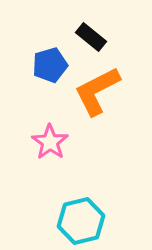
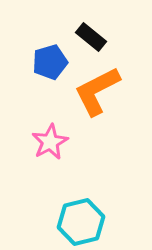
blue pentagon: moved 3 px up
pink star: rotated 9 degrees clockwise
cyan hexagon: moved 1 px down
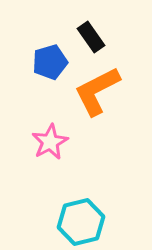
black rectangle: rotated 16 degrees clockwise
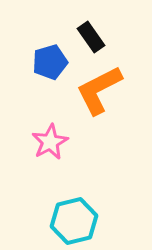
orange L-shape: moved 2 px right, 1 px up
cyan hexagon: moved 7 px left, 1 px up
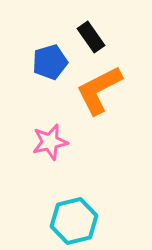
pink star: rotated 15 degrees clockwise
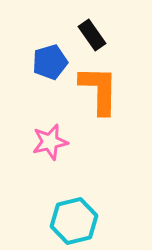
black rectangle: moved 1 px right, 2 px up
orange L-shape: rotated 118 degrees clockwise
